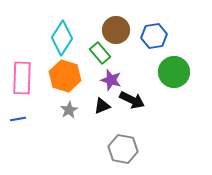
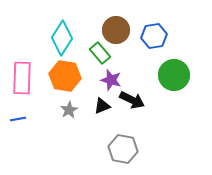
green circle: moved 3 px down
orange hexagon: rotated 8 degrees counterclockwise
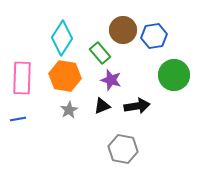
brown circle: moved 7 px right
black arrow: moved 5 px right, 6 px down; rotated 35 degrees counterclockwise
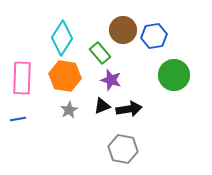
black arrow: moved 8 px left, 3 px down
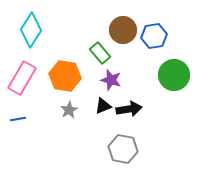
cyan diamond: moved 31 px left, 8 px up
pink rectangle: rotated 28 degrees clockwise
black triangle: moved 1 px right
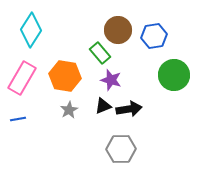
brown circle: moved 5 px left
gray hexagon: moved 2 px left; rotated 12 degrees counterclockwise
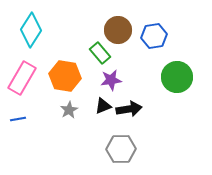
green circle: moved 3 px right, 2 px down
purple star: rotated 25 degrees counterclockwise
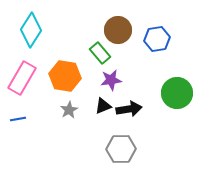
blue hexagon: moved 3 px right, 3 px down
green circle: moved 16 px down
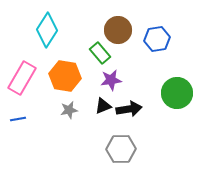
cyan diamond: moved 16 px right
gray star: rotated 18 degrees clockwise
